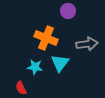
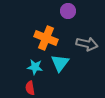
gray arrow: rotated 20 degrees clockwise
red semicircle: moved 9 px right; rotated 16 degrees clockwise
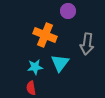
orange cross: moved 1 px left, 3 px up
gray arrow: rotated 85 degrees clockwise
cyan star: rotated 14 degrees counterclockwise
red semicircle: moved 1 px right
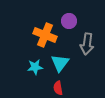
purple circle: moved 1 px right, 10 px down
red semicircle: moved 27 px right
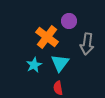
orange cross: moved 2 px right, 2 px down; rotated 15 degrees clockwise
cyan star: moved 1 px left, 2 px up; rotated 21 degrees counterclockwise
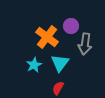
purple circle: moved 2 px right, 5 px down
gray arrow: moved 2 px left
red semicircle: rotated 40 degrees clockwise
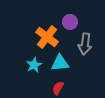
purple circle: moved 1 px left, 4 px up
cyan triangle: rotated 48 degrees clockwise
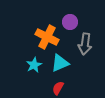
orange cross: rotated 10 degrees counterclockwise
cyan triangle: rotated 18 degrees counterclockwise
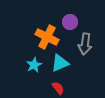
red semicircle: rotated 112 degrees clockwise
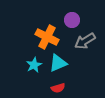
purple circle: moved 2 px right, 2 px up
gray arrow: moved 3 px up; rotated 50 degrees clockwise
cyan triangle: moved 2 px left
red semicircle: rotated 112 degrees clockwise
